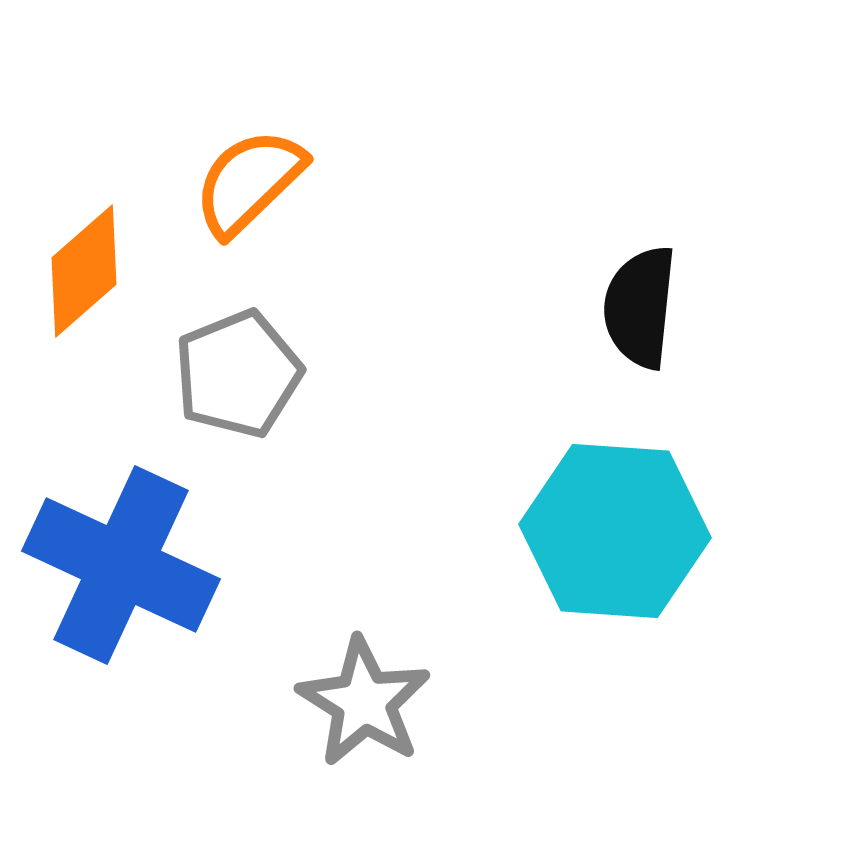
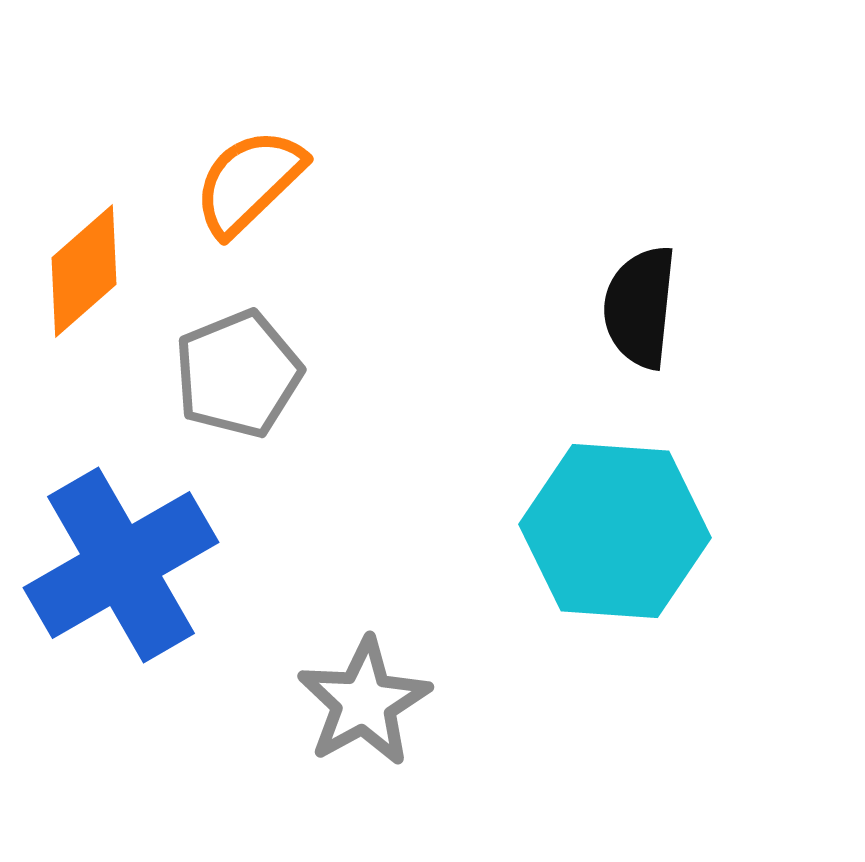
blue cross: rotated 35 degrees clockwise
gray star: rotated 11 degrees clockwise
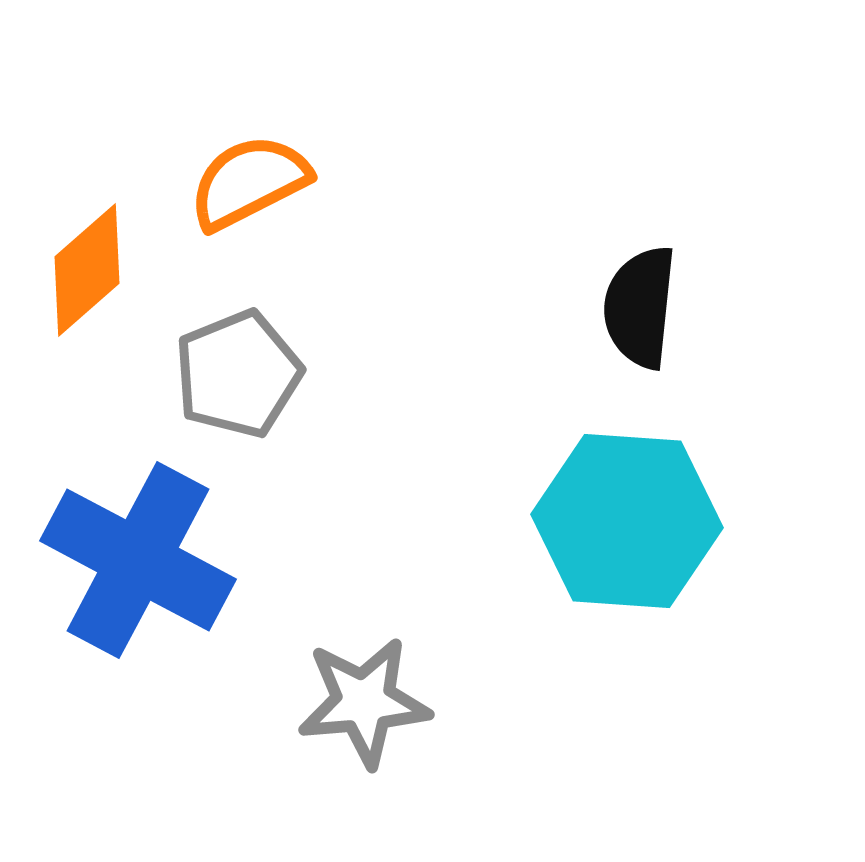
orange semicircle: rotated 17 degrees clockwise
orange diamond: moved 3 px right, 1 px up
cyan hexagon: moved 12 px right, 10 px up
blue cross: moved 17 px right, 5 px up; rotated 32 degrees counterclockwise
gray star: rotated 24 degrees clockwise
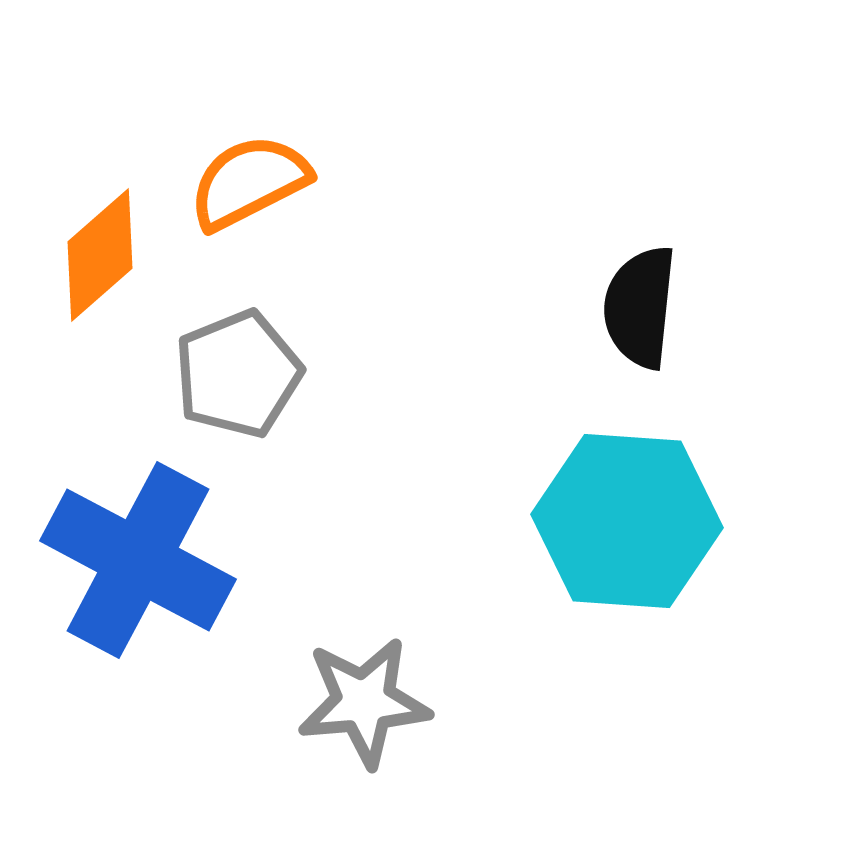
orange diamond: moved 13 px right, 15 px up
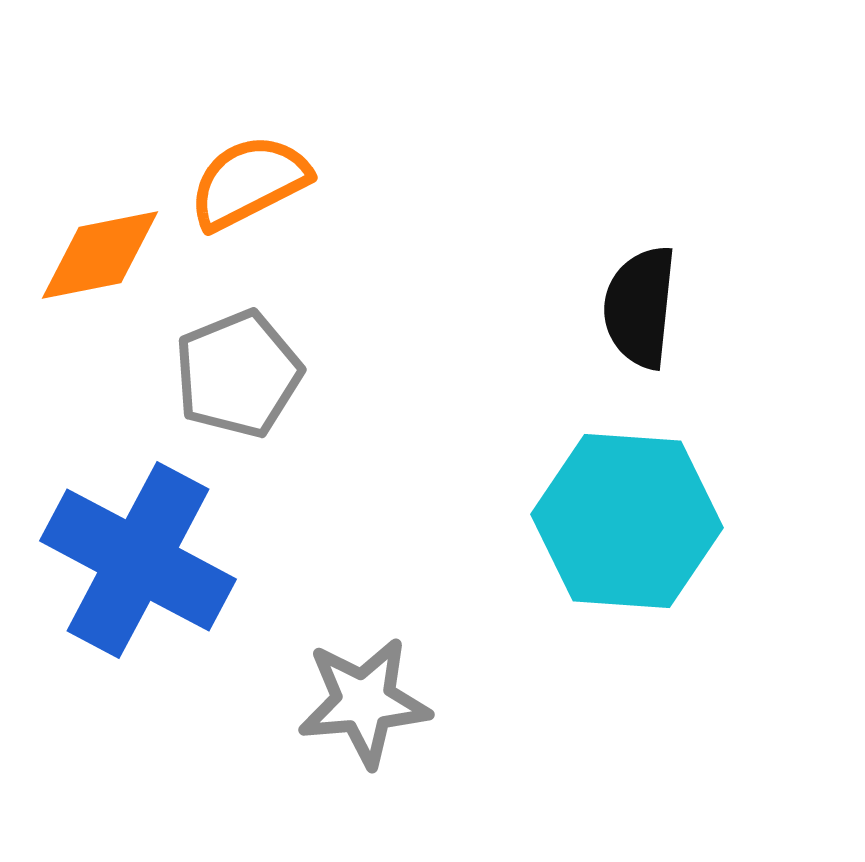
orange diamond: rotated 30 degrees clockwise
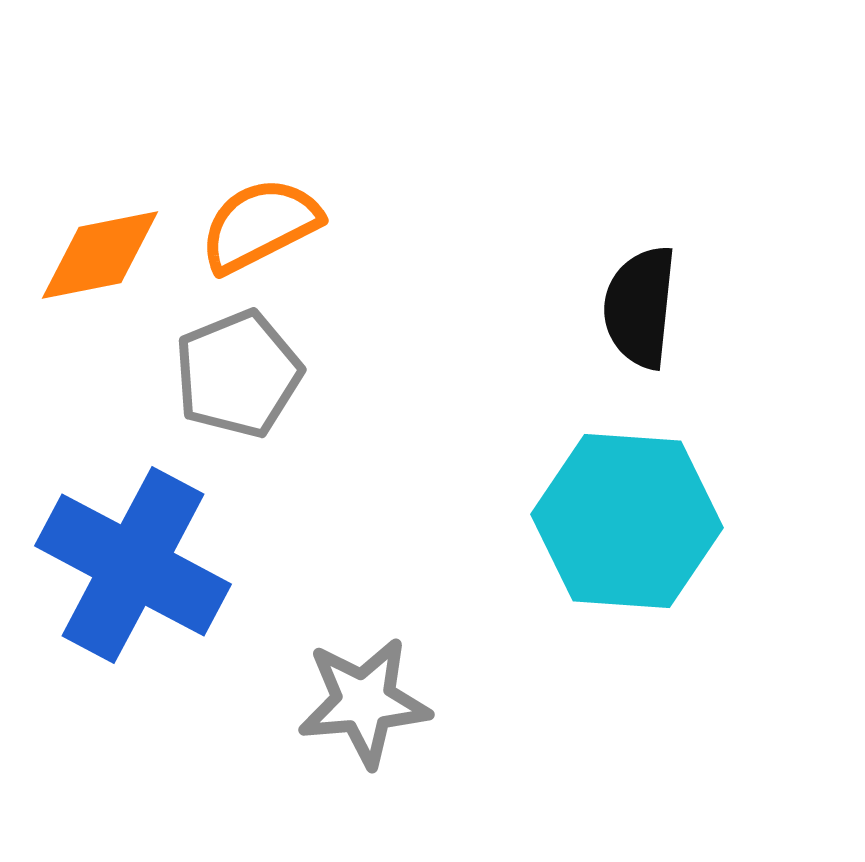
orange semicircle: moved 11 px right, 43 px down
blue cross: moved 5 px left, 5 px down
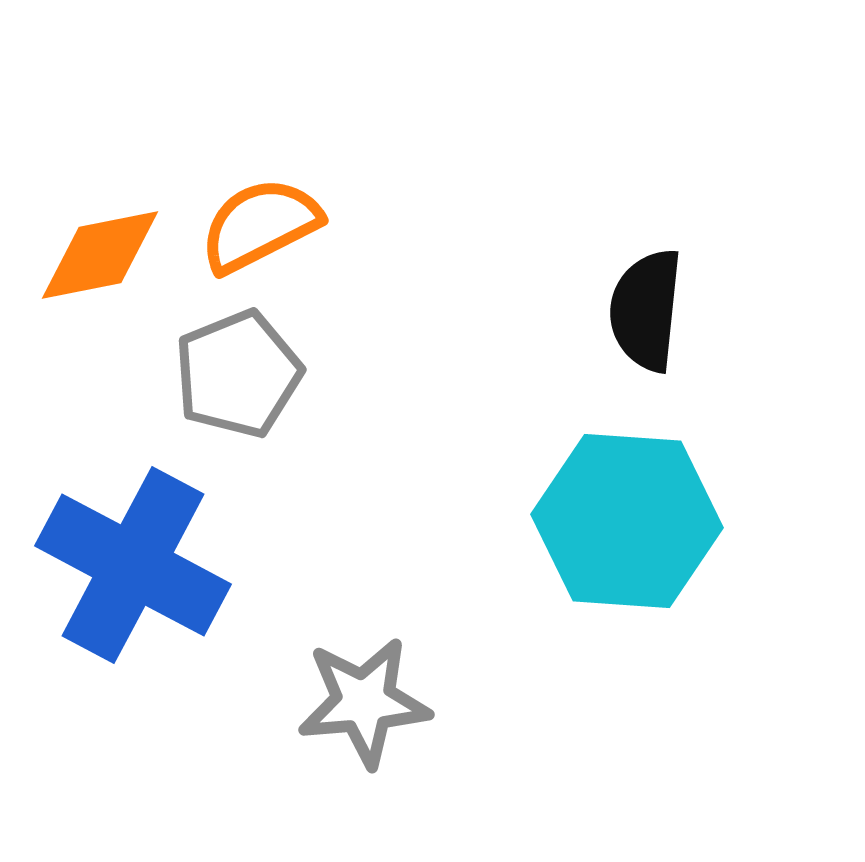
black semicircle: moved 6 px right, 3 px down
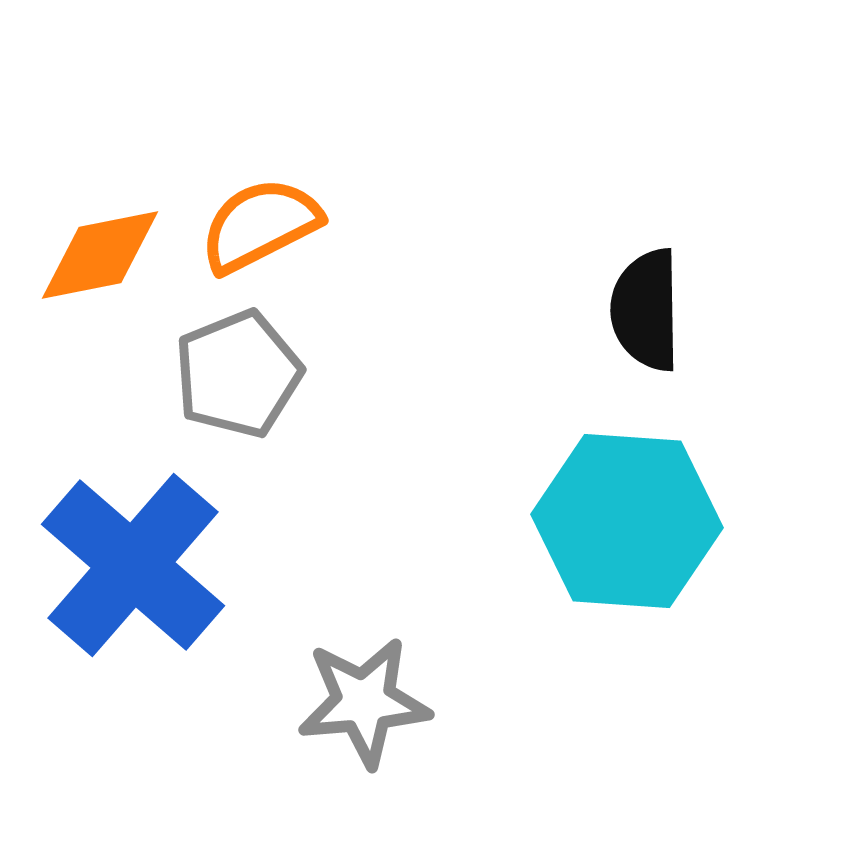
black semicircle: rotated 7 degrees counterclockwise
blue cross: rotated 13 degrees clockwise
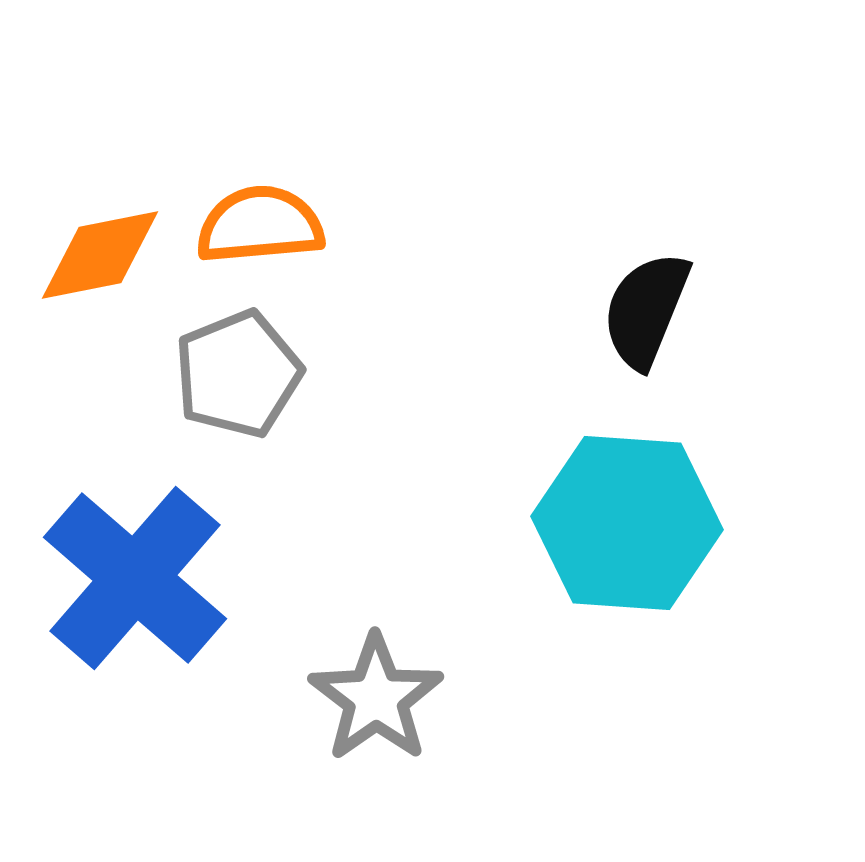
orange semicircle: rotated 22 degrees clockwise
black semicircle: rotated 23 degrees clockwise
cyan hexagon: moved 2 px down
blue cross: moved 2 px right, 13 px down
gray star: moved 12 px right, 4 px up; rotated 30 degrees counterclockwise
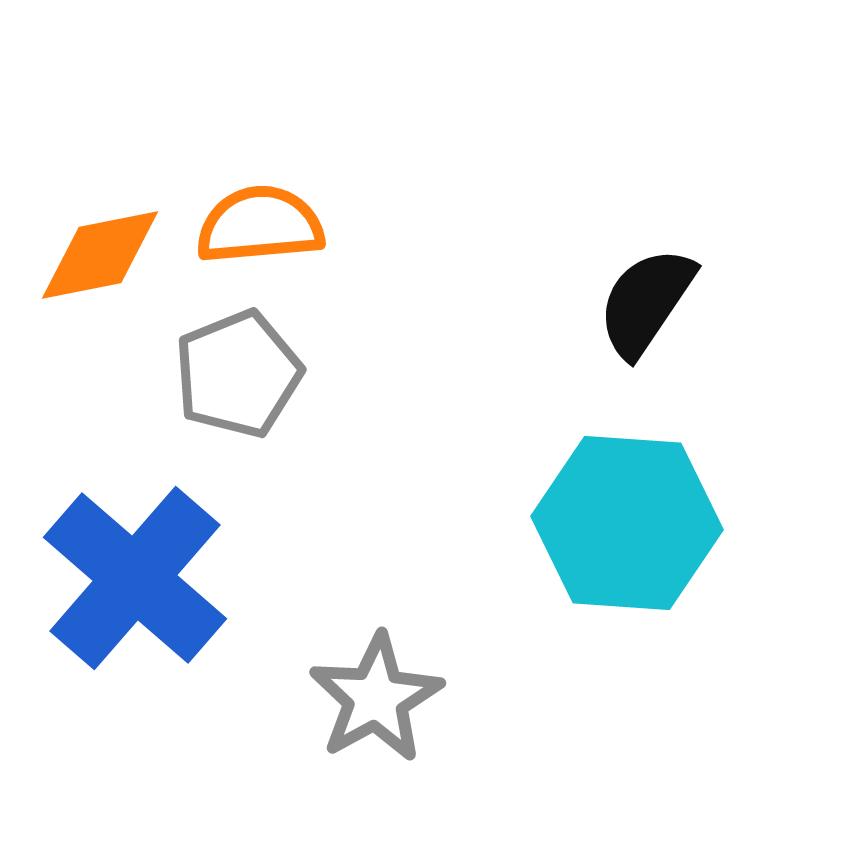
black semicircle: moved 8 px up; rotated 12 degrees clockwise
gray star: rotated 6 degrees clockwise
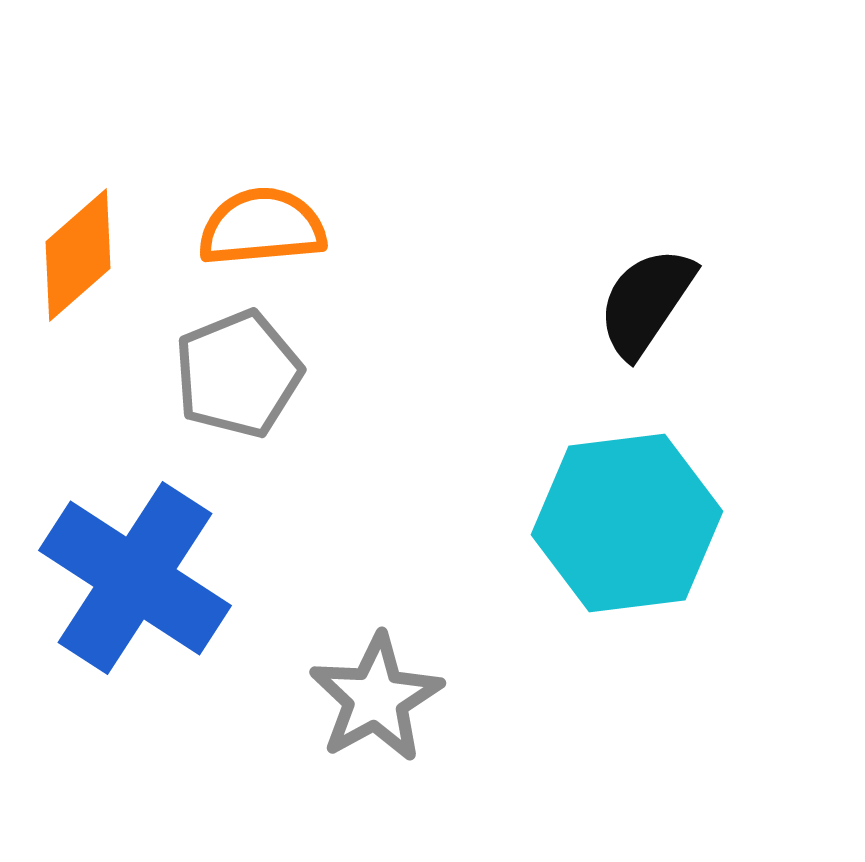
orange semicircle: moved 2 px right, 2 px down
orange diamond: moved 22 px left; rotated 30 degrees counterclockwise
cyan hexagon: rotated 11 degrees counterclockwise
blue cross: rotated 8 degrees counterclockwise
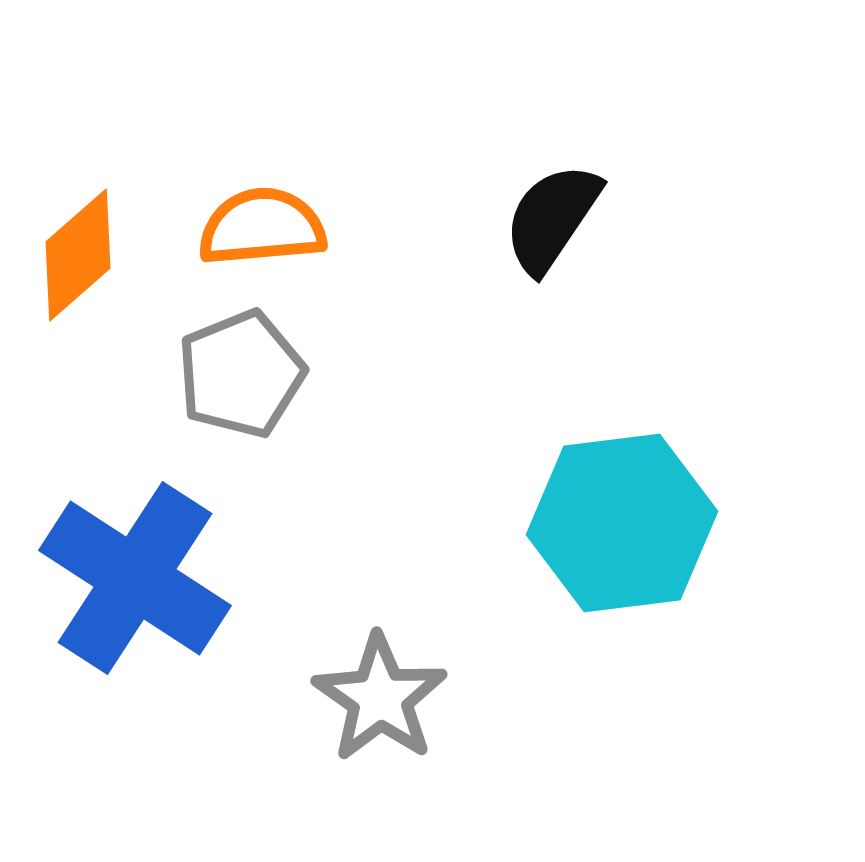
black semicircle: moved 94 px left, 84 px up
gray pentagon: moved 3 px right
cyan hexagon: moved 5 px left
gray star: moved 4 px right; rotated 8 degrees counterclockwise
